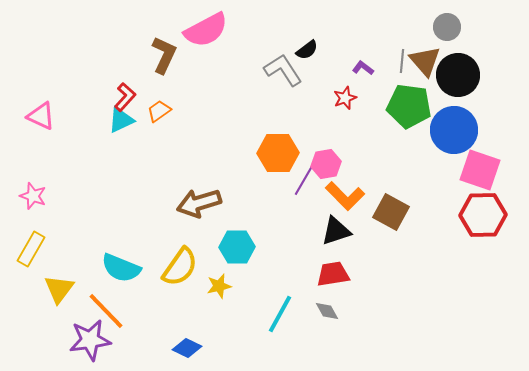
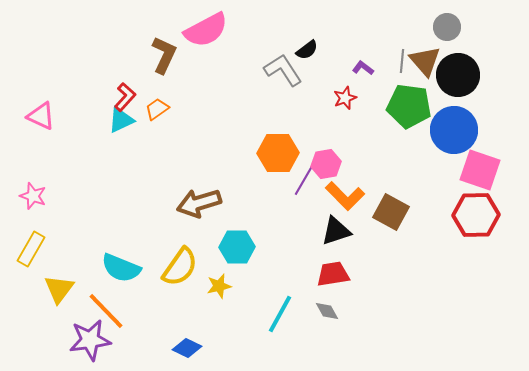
orange trapezoid: moved 2 px left, 2 px up
red hexagon: moved 7 px left
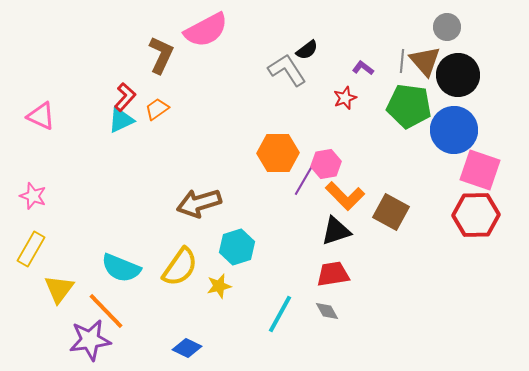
brown L-shape: moved 3 px left
gray L-shape: moved 4 px right
cyan hexagon: rotated 16 degrees counterclockwise
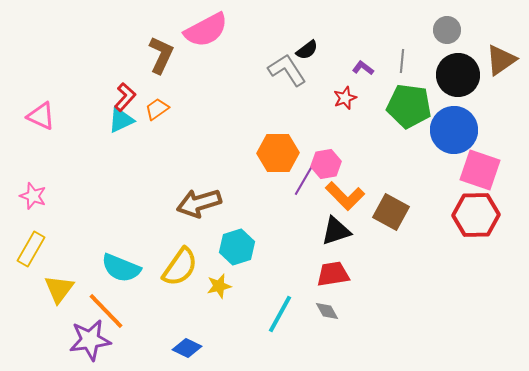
gray circle: moved 3 px down
brown triangle: moved 76 px right, 1 px up; rotated 36 degrees clockwise
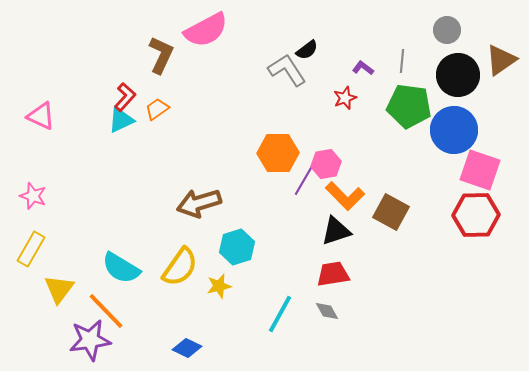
cyan semicircle: rotated 9 degrees clockwise
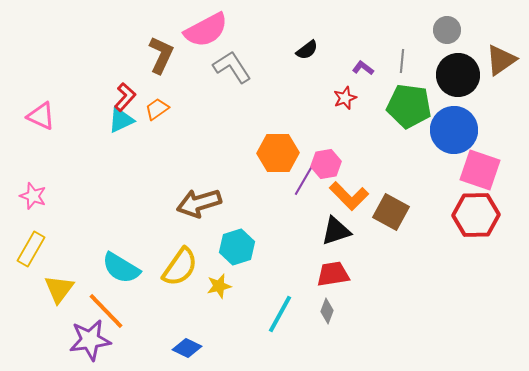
gray L-shape: moved 55 px left, 3 px up
orange L-shape: moved 4 px right
gray diamond: rotated 50 degrees clockwise
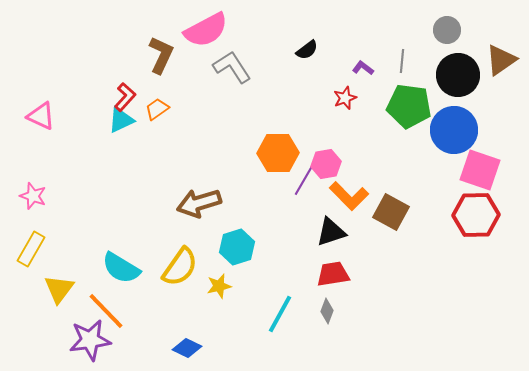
black triangle: moved 5 px left, 1 px down
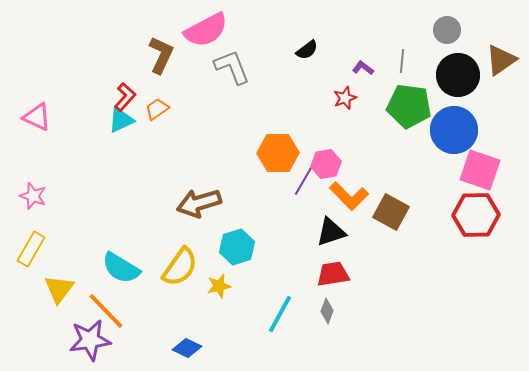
gray L-shape: rotated 12 degrees clockwise
pink triangle: moved 4 px left, 1 px down
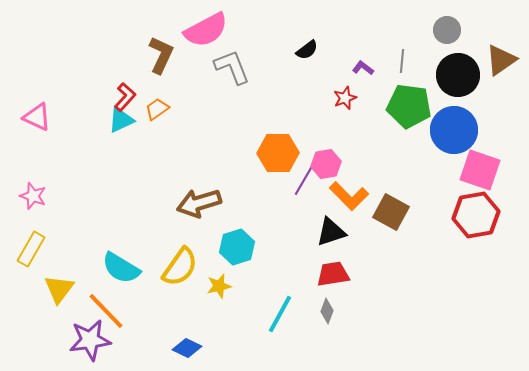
red hexagon: rotated 9 degrees counterclockwise
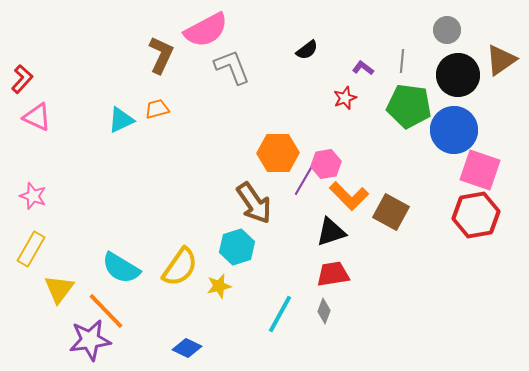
red L-shape: moved 103 px left, 18 px up
orange trapezoid: rotated 20 degrees clockwise
brown arrow: moved 55 px right; rotated 108 degrees counterclockwise
gray diamond: moved 3 px left
